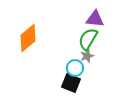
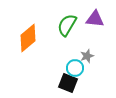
green semicircle: moved 21 px left, 14 px up
black square: moved 3 px left
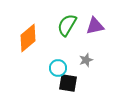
purple triangle: moved 7 px down; rotated 18 degrees counterclockwise
gray star: moved 1 px left, 4 px down
cyan circle: moved 17 px left
black square: rotated 12 degrees counterclockwise
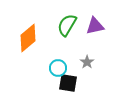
gray star: moved 1 px right, 2 px down; rotated 16 degrees counterclockwise
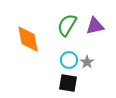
orange diamond: moved 1 px down; rotated 60 degrees counterclockwise
cyan circle: moved 11 px right, 8 px up
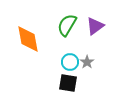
purple triangle: rotated 24 degrees counterclockwise
cyan circle: moved 1 px right, 2 px down
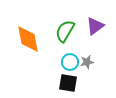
green semicircle: moved 2 px left, 6 px down
gray star: rotated 24 degrees clockwise
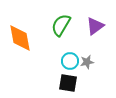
green semicircle: moved 4 px left, 6 px up
orange diamond: moved 8 px left, 1 px up
cyan circle: moved 1 px up
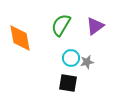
cyan circle: moved 1 px right, 3 px up
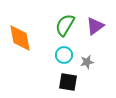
green semicircle: moved 4 px right
cyan circle: moved 7 px left, 3 px up
black square: moved 1 px up
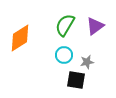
orange diamond: rotated 68 degrees clockwise
black square: moved 8 px right, 2 px up
